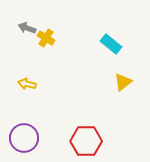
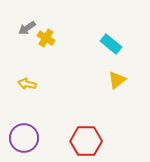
gray arrow: rotated 54 degrees counterclockwise
yellow triangle: moved 6 px left, 2 px up
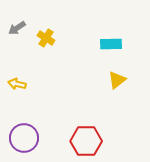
gray arrow: moved 10 px left
cyan rectangle: rotated 40 degrees counterclockwise
yellow arrow: moved 10 px left
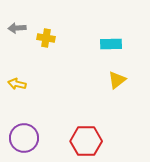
gray arrow: rotated 30 degrees clockwise
yellow cross: rotated 24 degrees counterclockwise
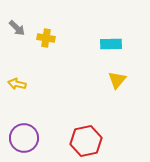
gray arrow: rotated 132 degrees counterclockwise
yellow triangle: rotated 12 degrees counterclockwise
red hexagon: rotated 12 degrees counterclockwise
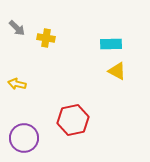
yellow triangle: moved 9 px up; rotated 42 degrees counterclockwise
red hexagon: moved 13 px left, 21 px up
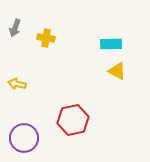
gray arrow: moved 2 px left; rotated 66 degrees clockwise
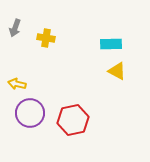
purple circle: moved 6 px right, 25 px up
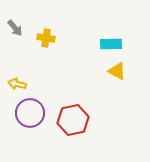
gray arrow: rotated 60 degrees counterclockwise
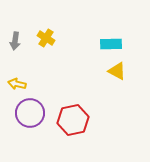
gray arrow: moved 13 px down; rotated 48 degrees clockwise
yellow cross: rotated 24 degrees clockwise
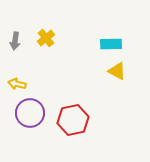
yellow cross: rotated 18 degrees clockwise
